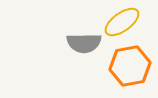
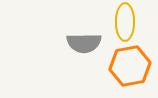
yellow ellipse: moved 3 px right; rotated 54 degrees counterclockwise
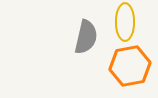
gray semicircle: moved 2 px right, 6 px up; rotated 76 degrees counterclockwise
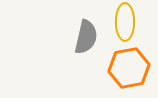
orange hexagon: moved 1 px left, 2 px down
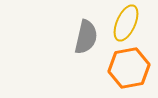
yellow ellipse: moved 1 px right, 1 px down; rotated 24 degrees clockwise
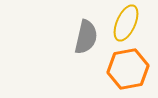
orange hexagon: moved 1 px left, 1 px down
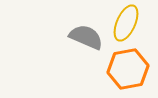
gray semicircle: rotated 80 degrees counterclockwise
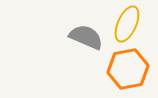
yellow ellipse: moved 1 px right, 1 px down
